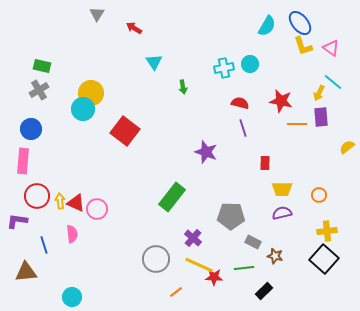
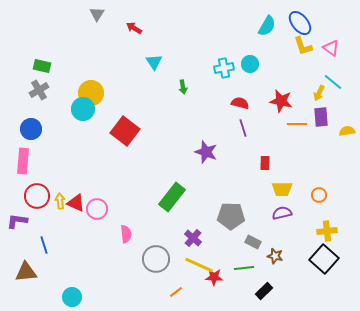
yellow semicircle at (347, 147): moved 16 px up; rotated 28 degrees clockwise
pink semicircle at (72, 234): moved 54 px right
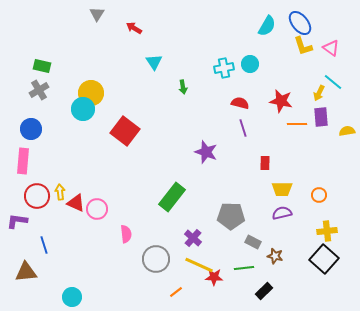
yellow arrow at (60, 201): moved 9 px up
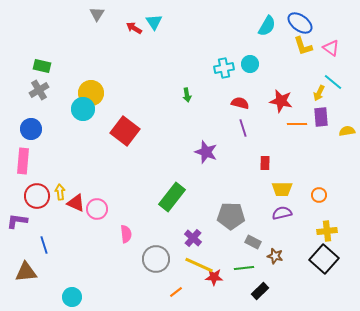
blue ellipse at (300, 23): rotated 15 degrees counterclockwise
cyan triangle at (154, 62): moved 40 px up
green arrow at (183, 87): moved 4 px right, 8 px down
black rectangle at (264, 291): moved 4 px left
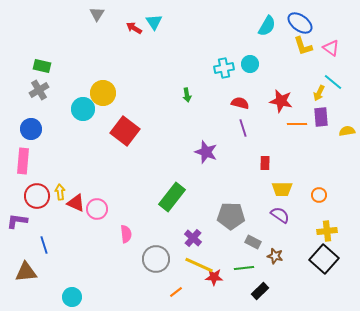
yellow circle at (91, 93): moved 12 px right
purple semicircle at (282, 213): moved 2 px left, 2 px down; rotated 48 degrees clockwise
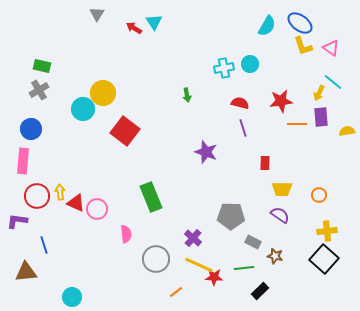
red star at (281, 101): rotated 20 degrees counterclockwise
green rectangle at (172, 197): moved 21 px left; rotated 60 degrees counterclockwise
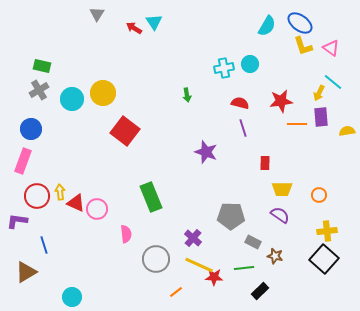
cyan circle at (83, 109): moved 11 px left, 10 px up
pink rectangle at (23, 161): rotated 15 degrees clockwise
brown triangle at (26, 272): rotated 25 degrees counterclockwise
